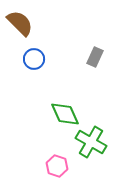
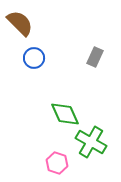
blue circle: moved 1 px up
pink hexagon: moved 3 px up
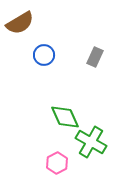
brown semicircle: rotated 104 degrees clockwise
blue circle: moved 10 px right, 3 px up
green diamond: moved 3 px down
pink hexagon: rotated 15 degrees clockwise
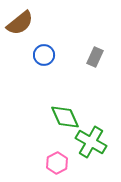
brown semicircle: rotated 8 degrees counterclockwise
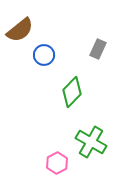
brown semicircle: moved 7 px down
gray rectangle: moved 3 px right, 8 px up
green diamond: moved 7 px right, 25 px up; rotated 68 degrees clockwise
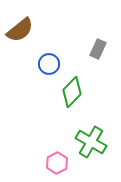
blue circle: moved 5 px right, 9 px down
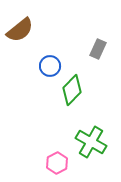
blue circle: moved 1 px right, 2 px down
green diamond: moved 2 px up
